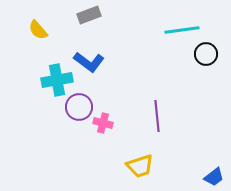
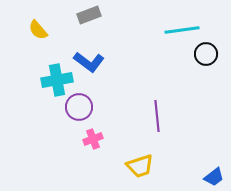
pink cross: moved 10 px left, 16 px down; rotated 36 degrees counterclockwise
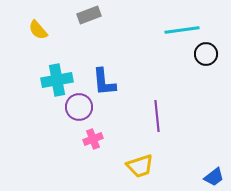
blue L-shape: moved 15 px right, 20 px down; rotated 48 degrees clockwise
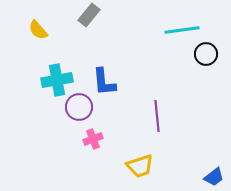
gray rectangle: rotated 30 degrees counterclockwise
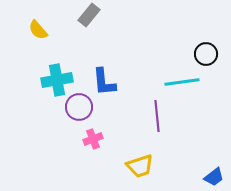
cyan line: moved 52 px down
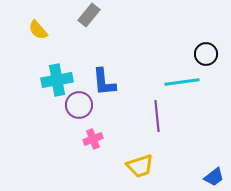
purple circle: moved 2 px up
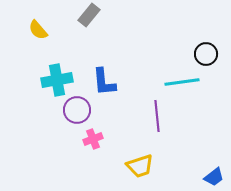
purple circle: moved 2 px left, 5 px down
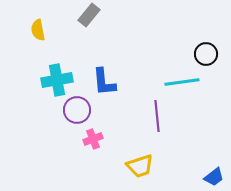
yellow semicircle: rotated 30 degrees clockwise
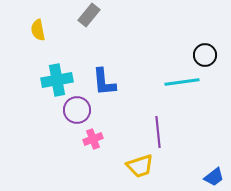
black circle: moved 1 px left, 1 px down
purple line: moved 1 px right, 16 px down
